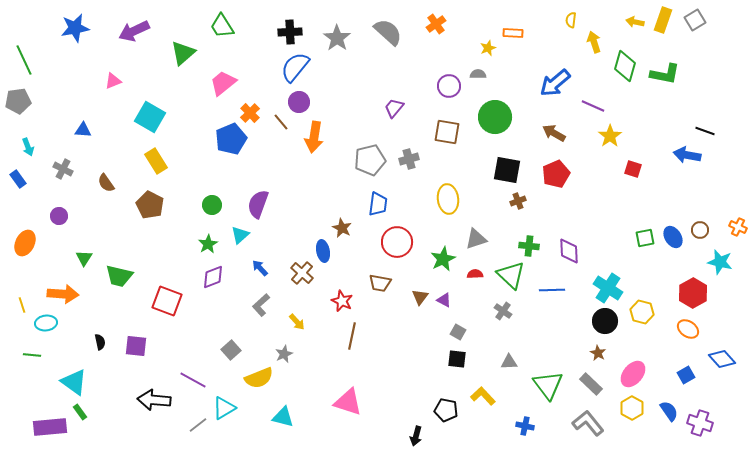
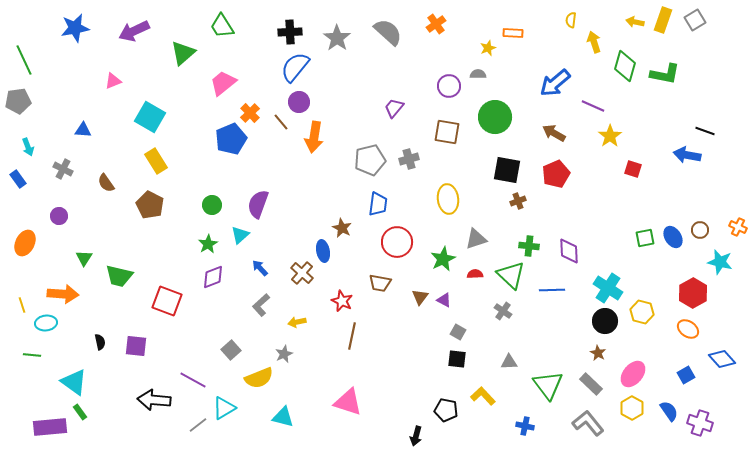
yellow arrow at (297, 322): rotated 120 degrees clockwise
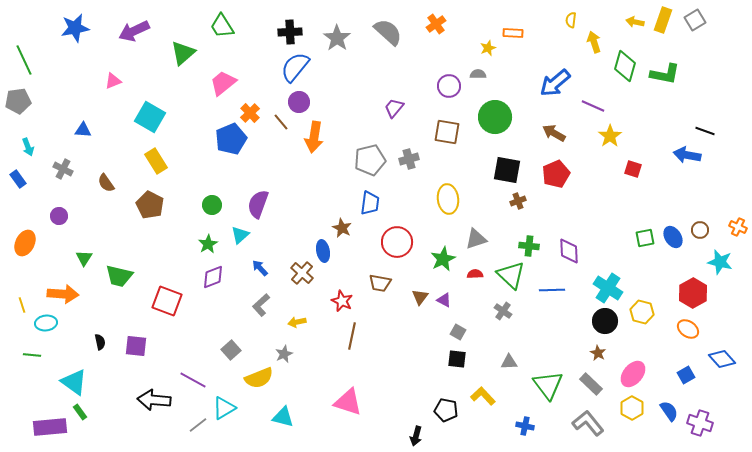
blue trapezoid at (378, 204): moved 8 px left, 1 px up
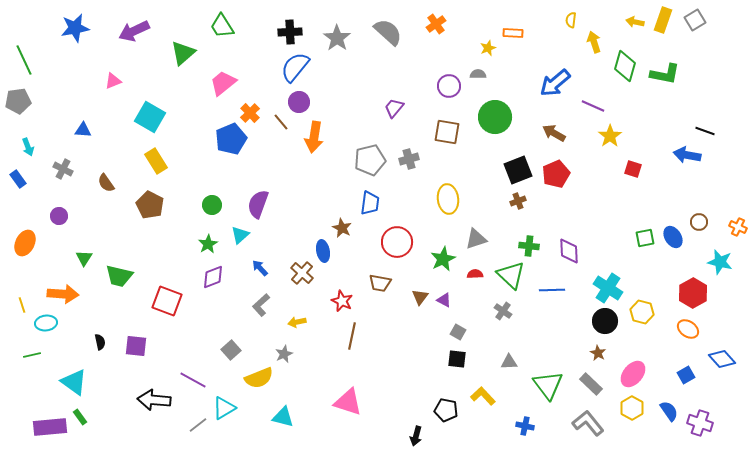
black square at (507, 170): moved 11 px right; rotated 32 degrees counterclockwise
brown circle at (700, 230): moved 1 px left, 8 px up
green line at (32, 355): rotated 18 degrees counterclockwise
green rectangle at (80, 412): moved 5 px down
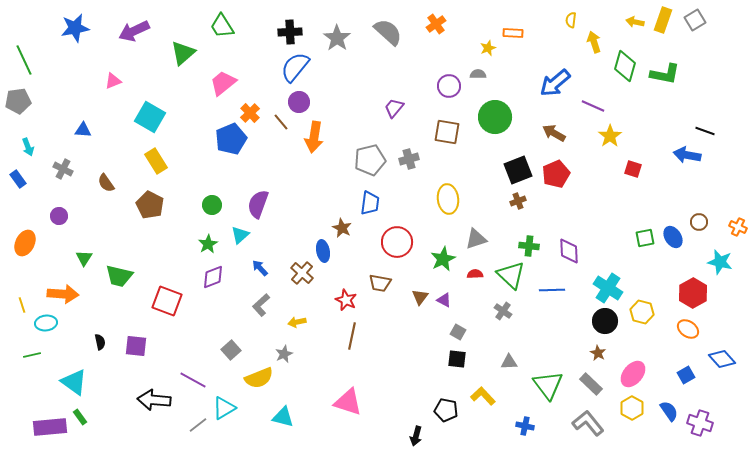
red star at (342, 301): moved 4 px right, 1 px up
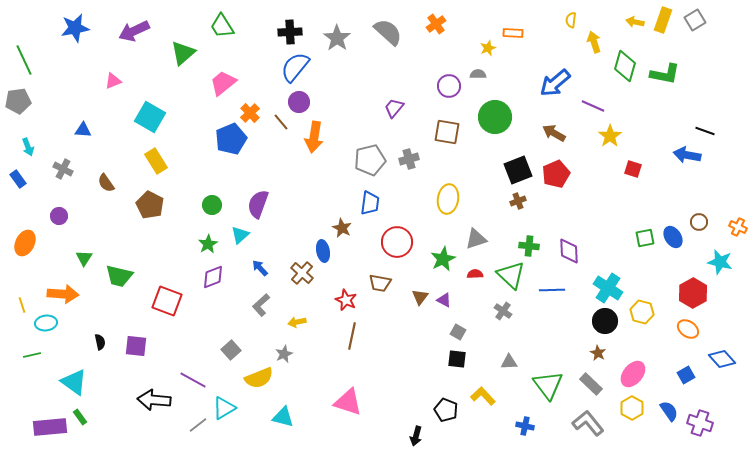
yellow ellipse at (448, 199): rotated 16 degrees clockwise
black pentagon at (446, 410): rotated 10 degrees clockwise
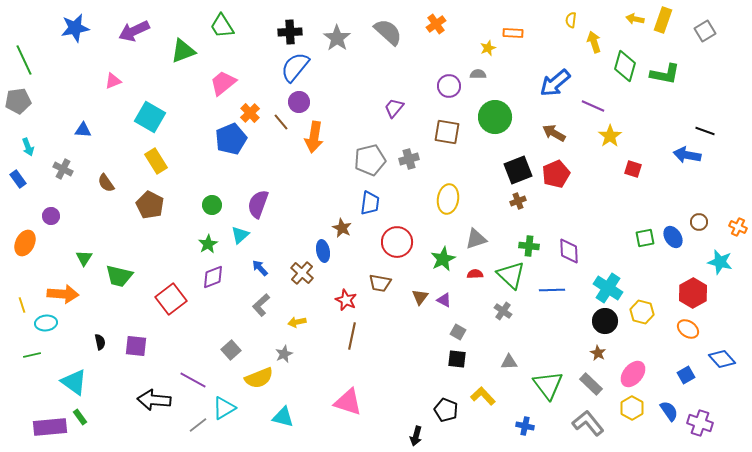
gray square at (695, 20): moved 10 px right, 11 px down
yellow arrow at (635, 22): moved 3 px up
green triangle at (183, 53): moved 2 px up; rotated 20 degrees clockwise
purple circle at (59, 216): moved 8 px left
red square at (167, 301): moved 4 px right, 2 px up; rotated 32 degrees clockwise
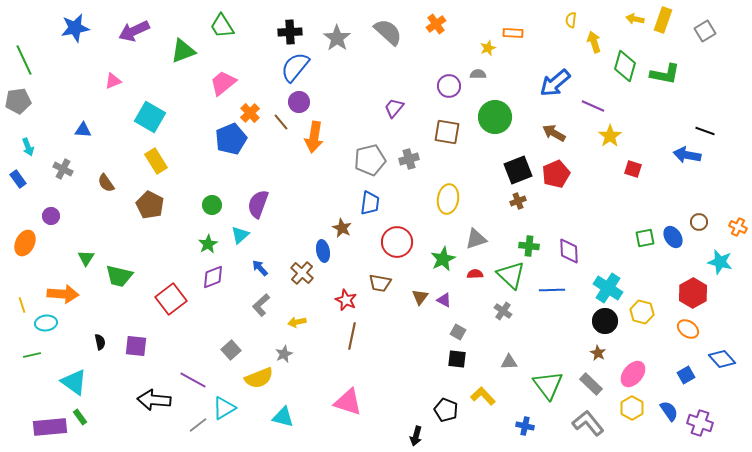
green triangle at (84, 258): moved 2 px right
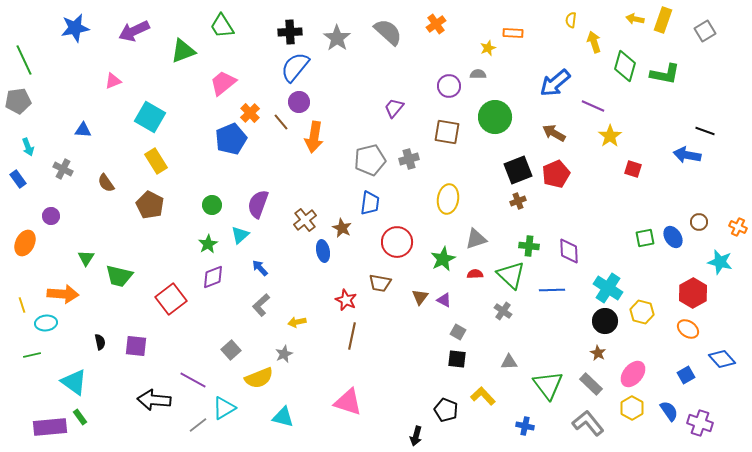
brown cross at (302, 273): moved 3 px right, 53 px up; rotated 10 degrees clockwise
